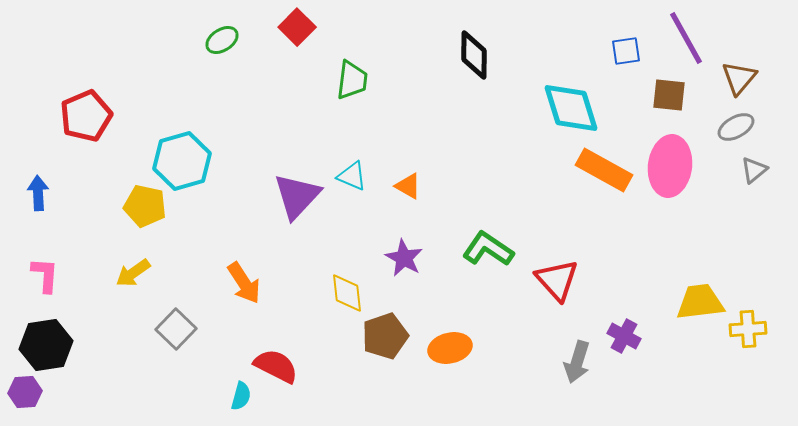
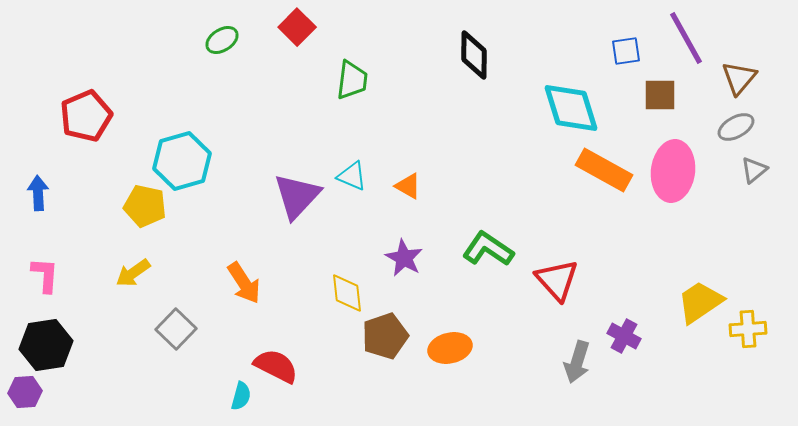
brown square: moved 9 px left; rotated 6 degrees counterclockwise
pink ellipse: moved 3 px right, 5 px down
yellow trapezoid: rotated 27 degrees counterclockwise
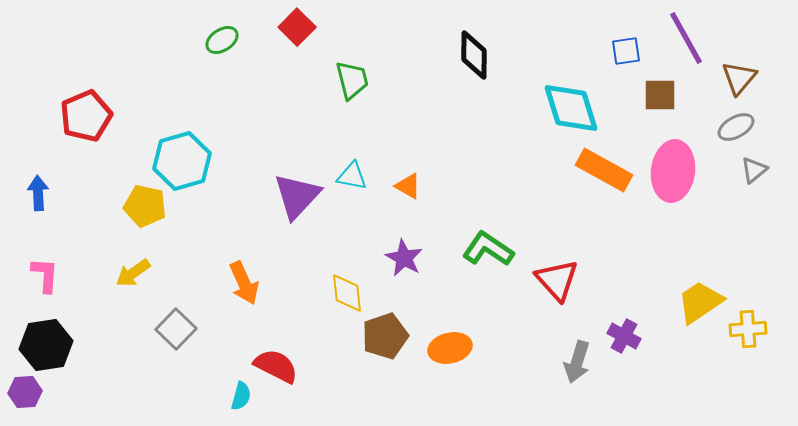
green trapezoid: rotated 21 degrees counterclockwise
cyan triangle: rotated 12 degrees counterclockwise
orange arrow: rotated 9 degrees clockwise
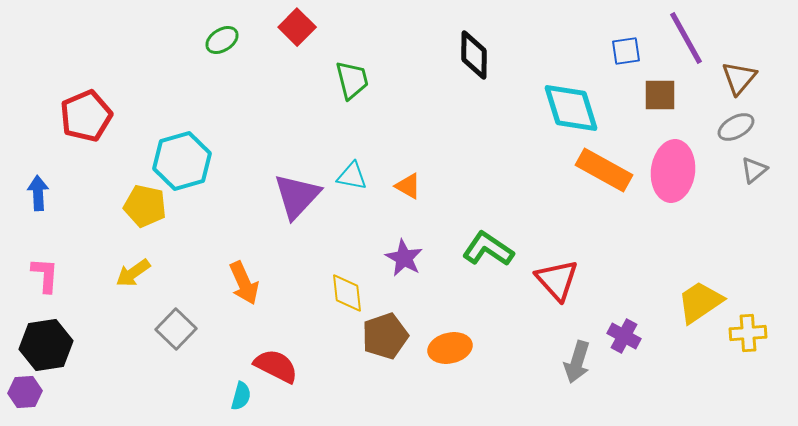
yellow cross: moved 4 px down
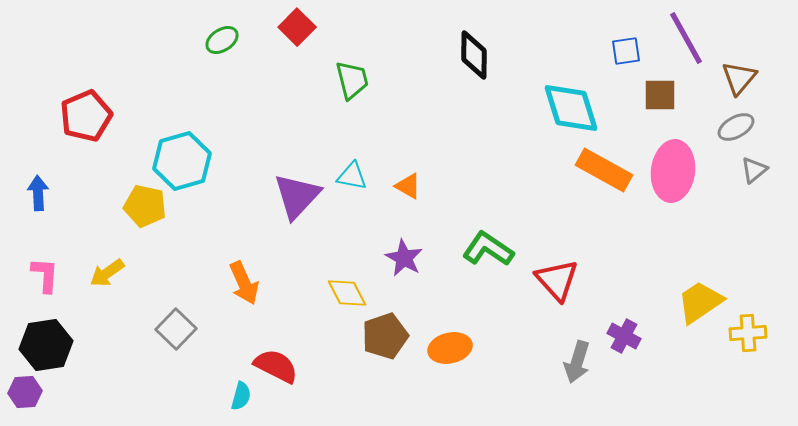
yellow arrow: moved 26 px left
yellow diamond: rotated 21 degrees counterclockwise
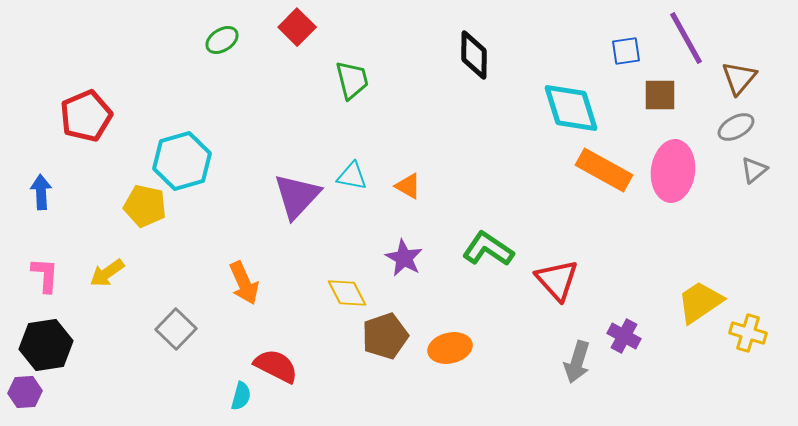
blue arrow: moved 3 px right, 1 px up
yellow cross: rotated 21 degrees clockwise
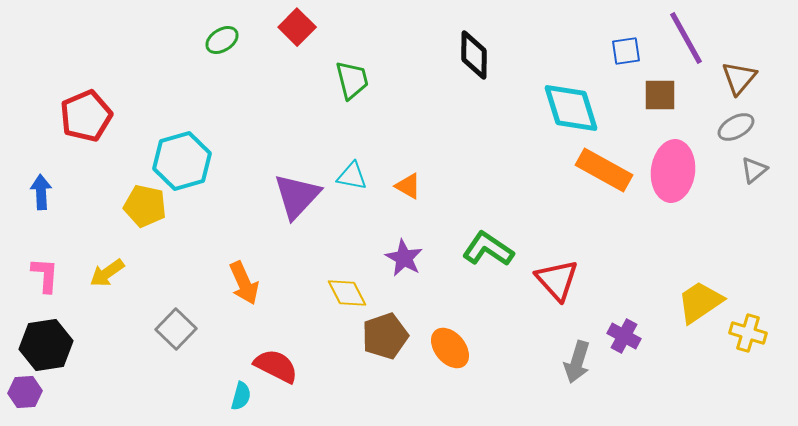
orange ellipse: rotated 63 degrees clockwise
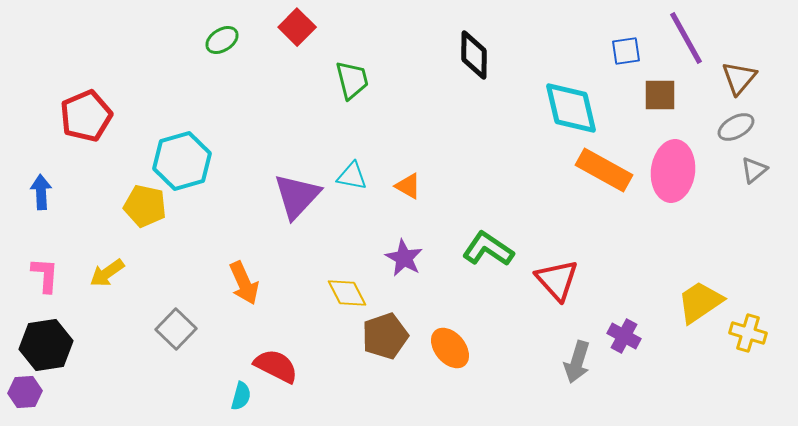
cyan diamond: rotated 4 degrees clockwise
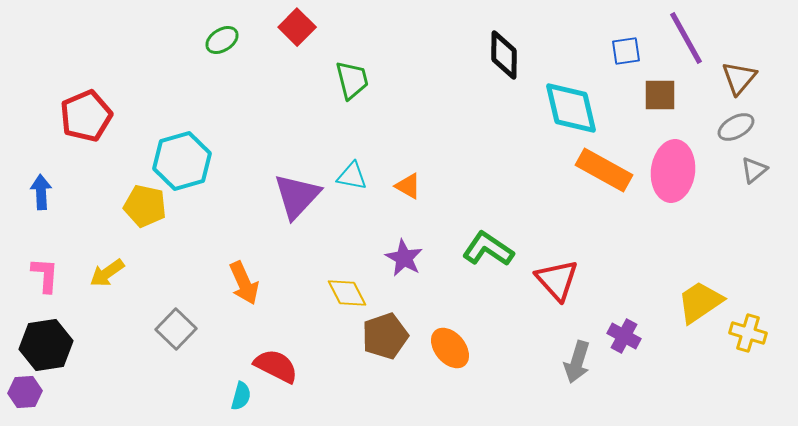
black diamond: moved 30 px right
